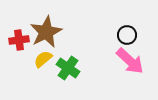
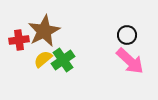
brown star: moved 2 px left, 1 px up
green cross: moved 5 px left, 8 px up; rotated 20 degrees clockwise
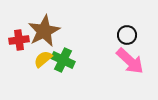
green cross: rotated 30 degrees counterclockwise
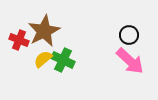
black circle: moved 2 px right
red cross: rotated 30 degrees clockwise
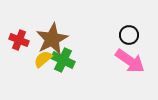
brown star: moved 8 px right, 8 px down
pink arrow: rotated 8 degrees counterclockwise
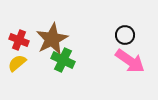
black circle: moved 4 px left
yellow semicircle: moved 26 px left, 4 px down
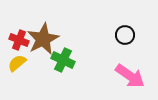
brown star: moved 9 px left
pink arrow: moved 15 px down
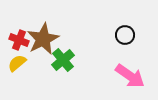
green cross: rotated 25 degrees clockwise
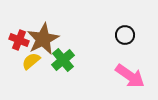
yellow semicircle: moved 14 px right, 2 px up
